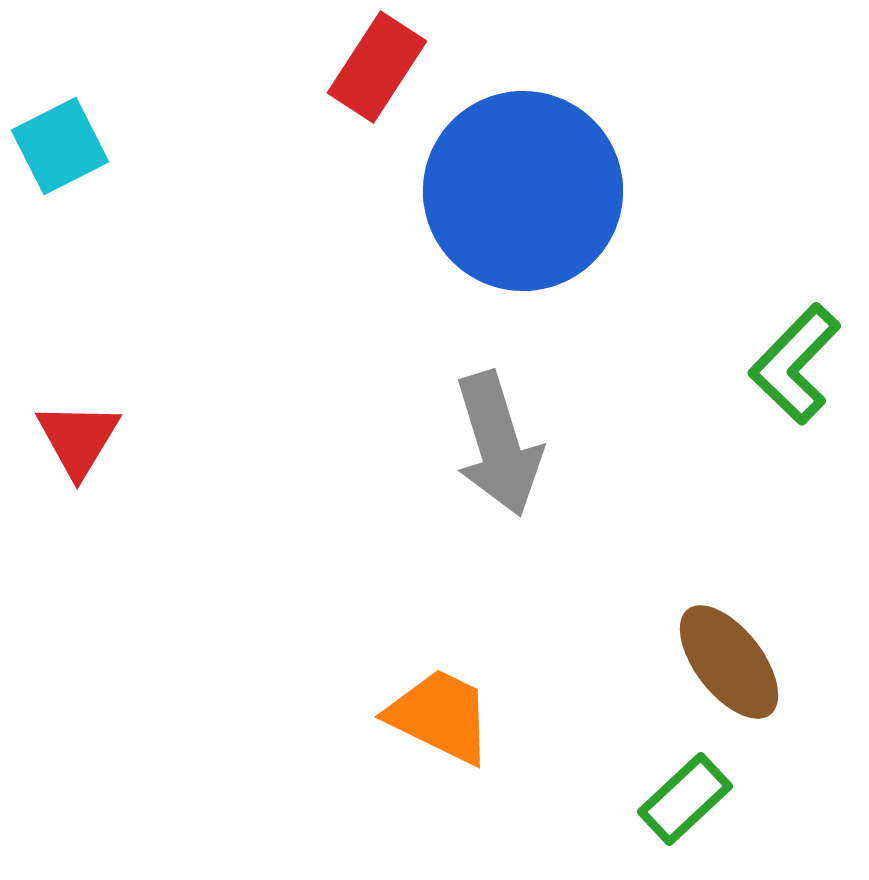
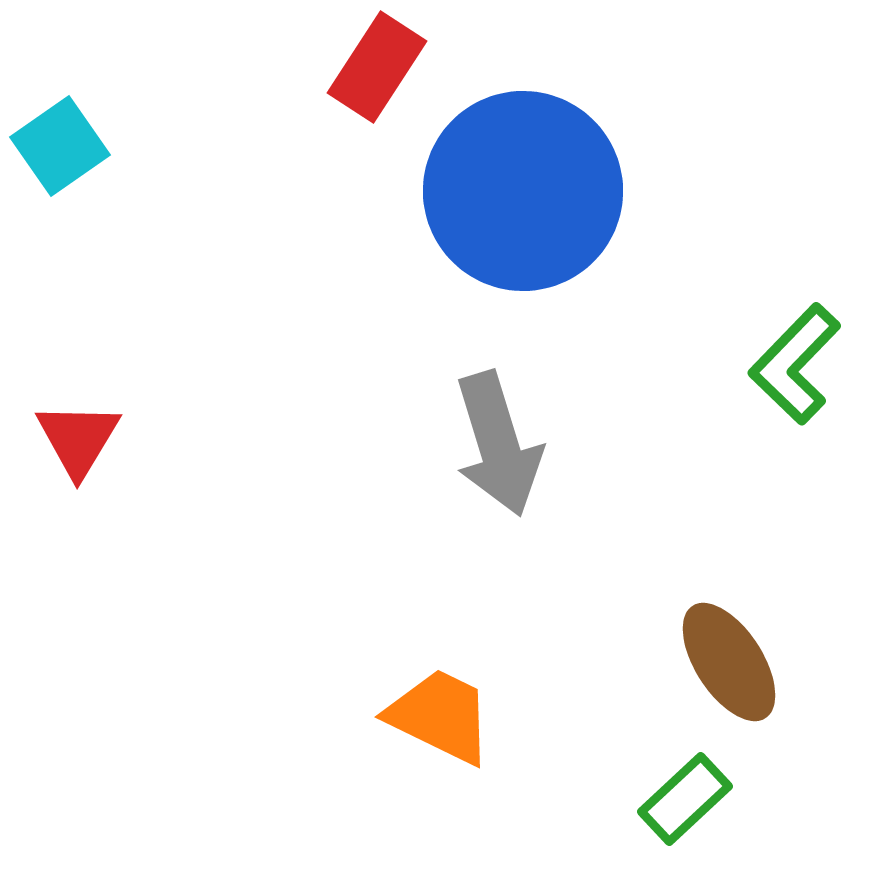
cyan square: rotated 8 degrees counterclockwise
brown ellipse: rotated 5 degrees clockwise
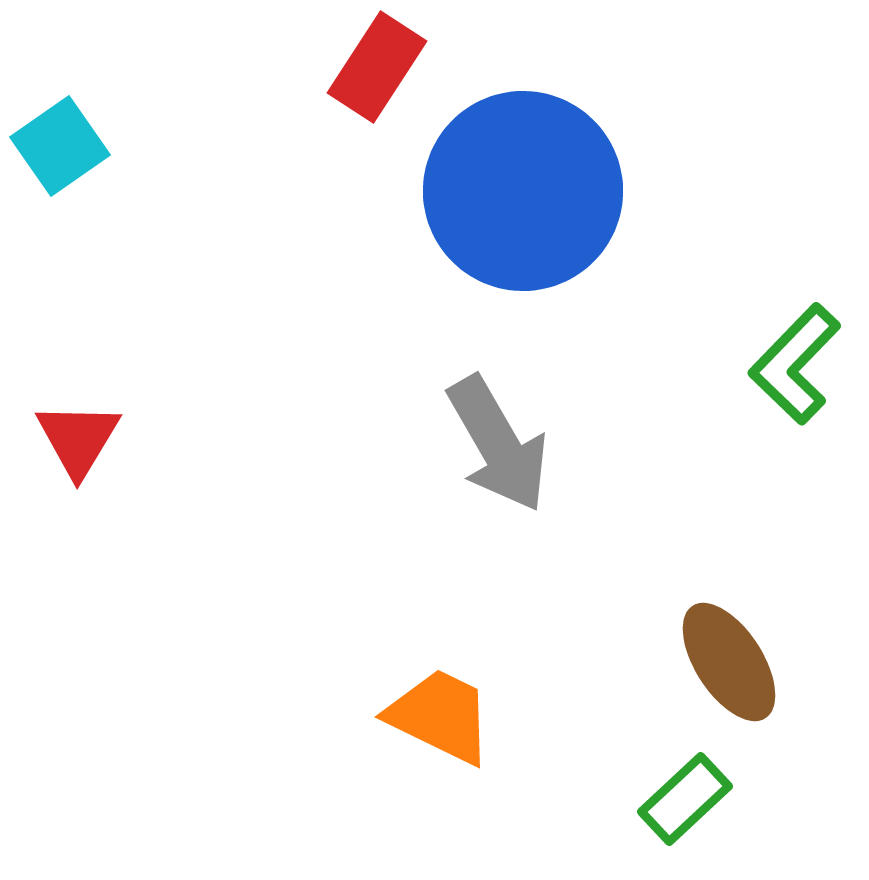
gray arrow: rotated 13 degrees counterclockwise
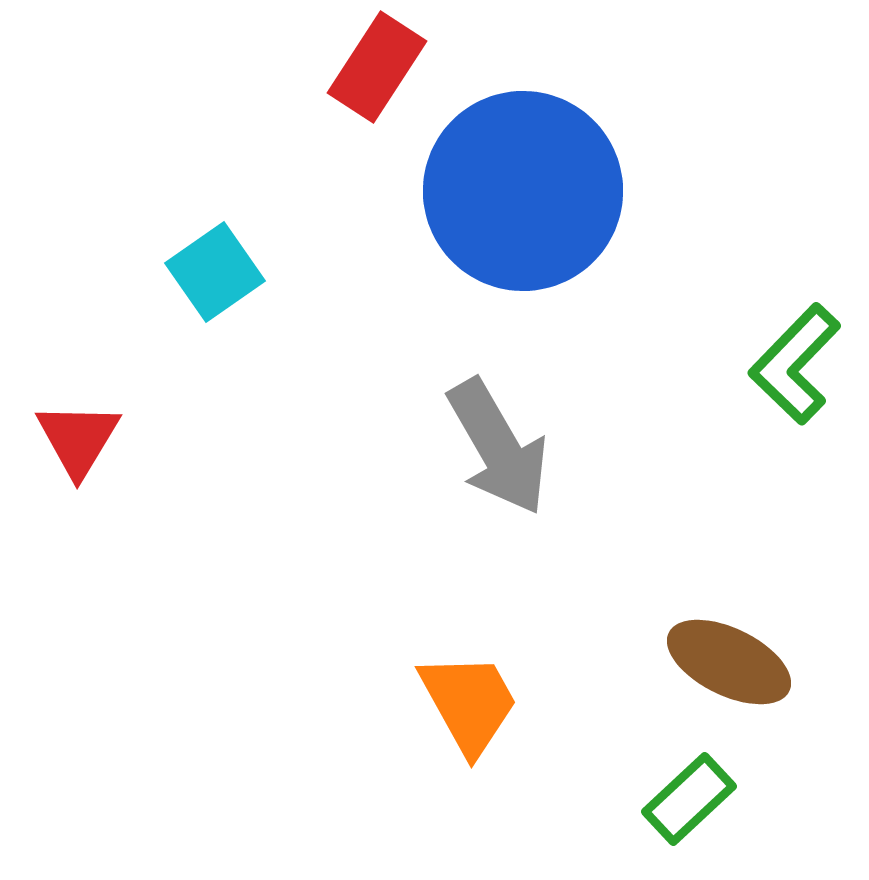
cyan square: moved 155 px right, 126 px down
gray arrow: moved 3 px down
brown ellipse: rotated 31 degrees counterclockwise
orange trapezoid: moved 29 px right, 13 px up; rotated 35 degrees clockwise
green rectangle: moved 4 px right
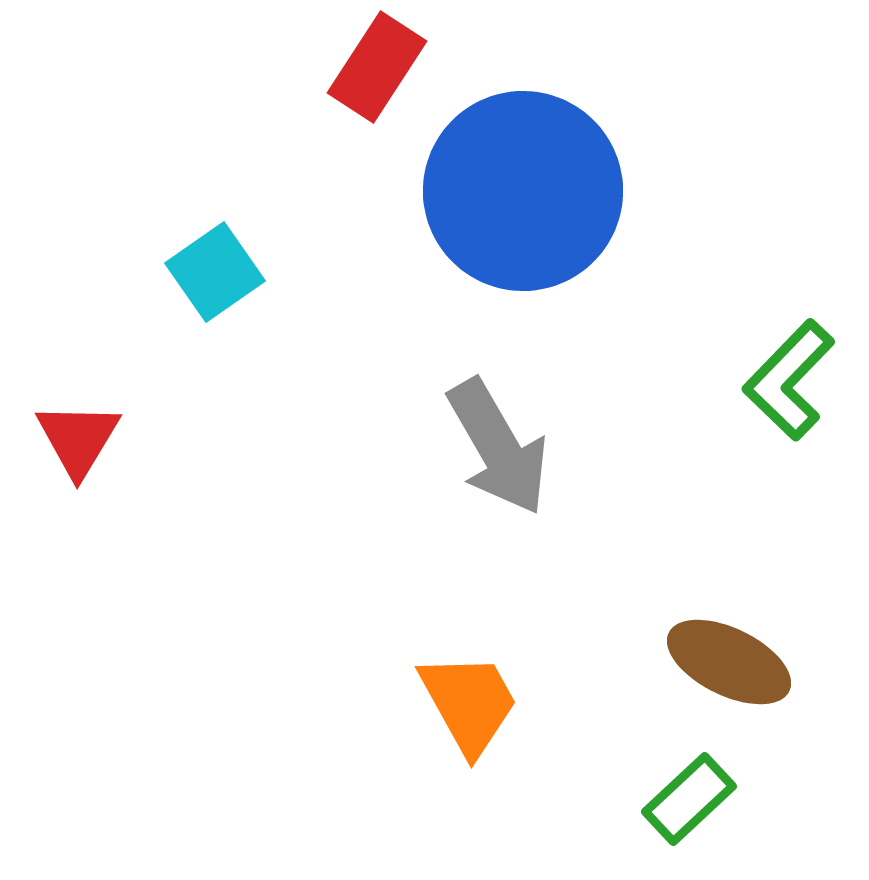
green L-shape: moved 6 px left, 16 px down
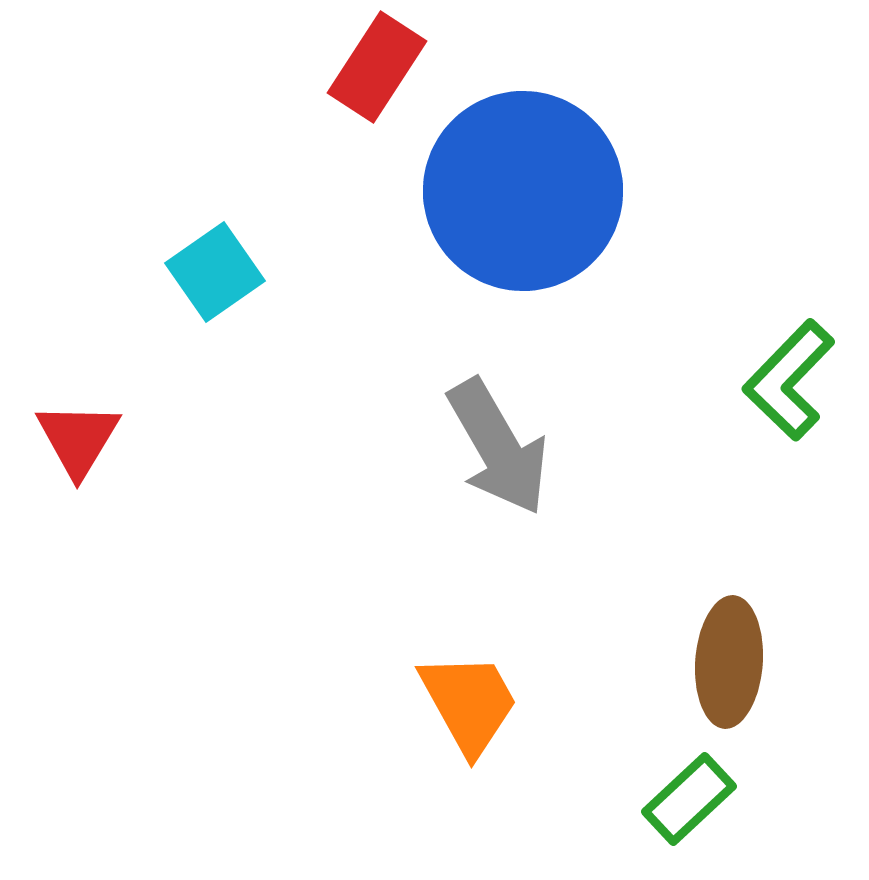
brown ellipse: rotated 68 degrees clockwise
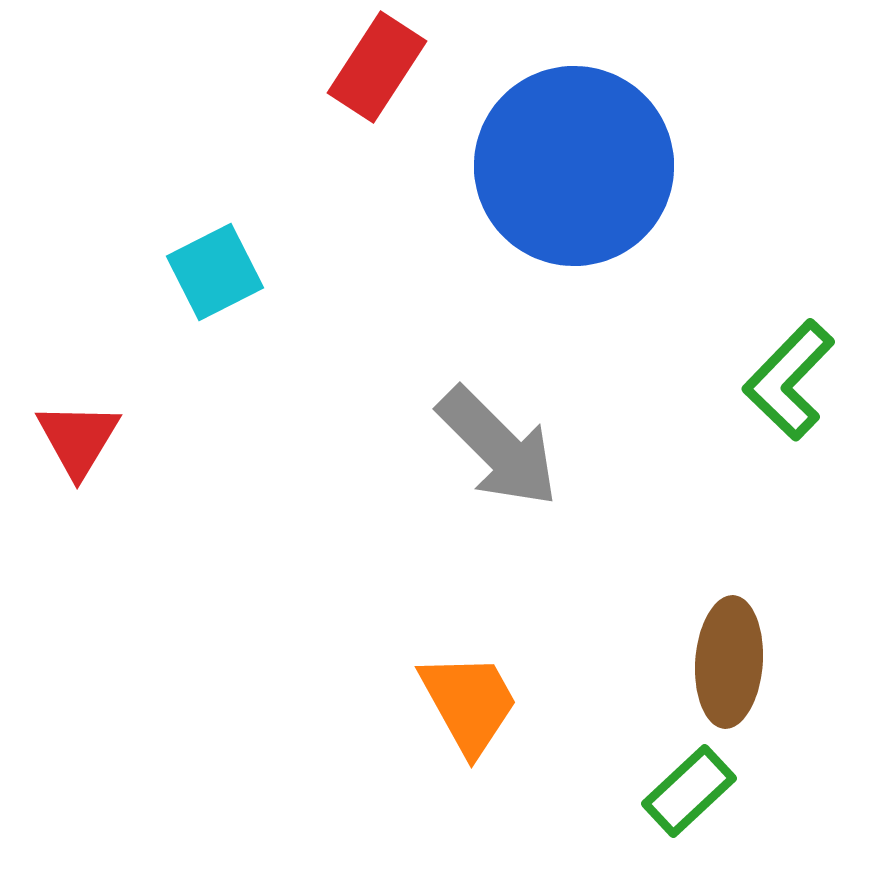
blue circle: moved 51 px right, 25 px up
cyan square: rotated 8 degrees clockwise
gray arrow: rotated 15 degrees counterclockwise
green rectangle: moved 8 px up
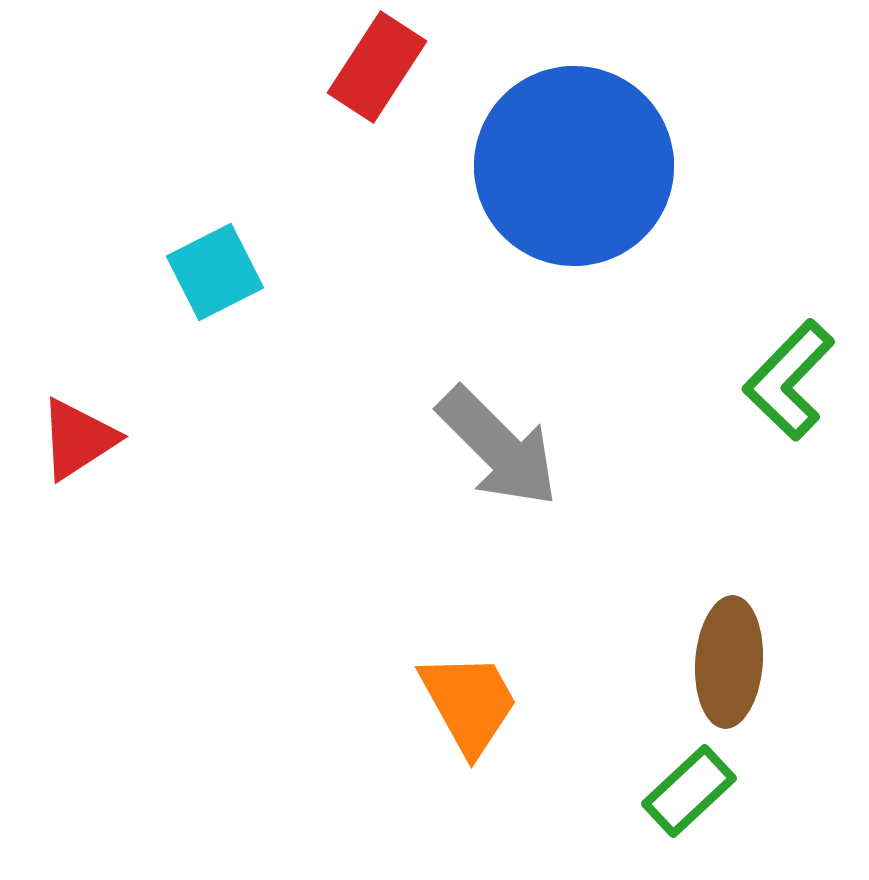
red triangle: rotated 26 degrees clockwise
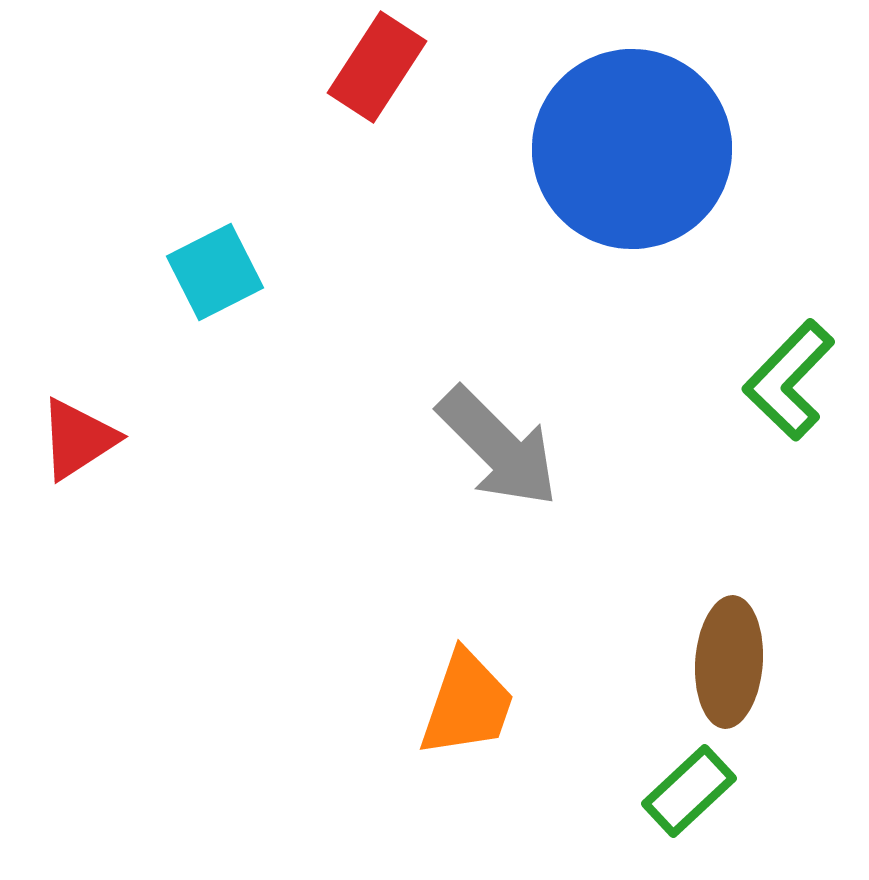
blue circle: moved 58 px right, 17 px up
orange trapezoid: moved 2 px left, 1 px down; rotated 48 degrees clockwise
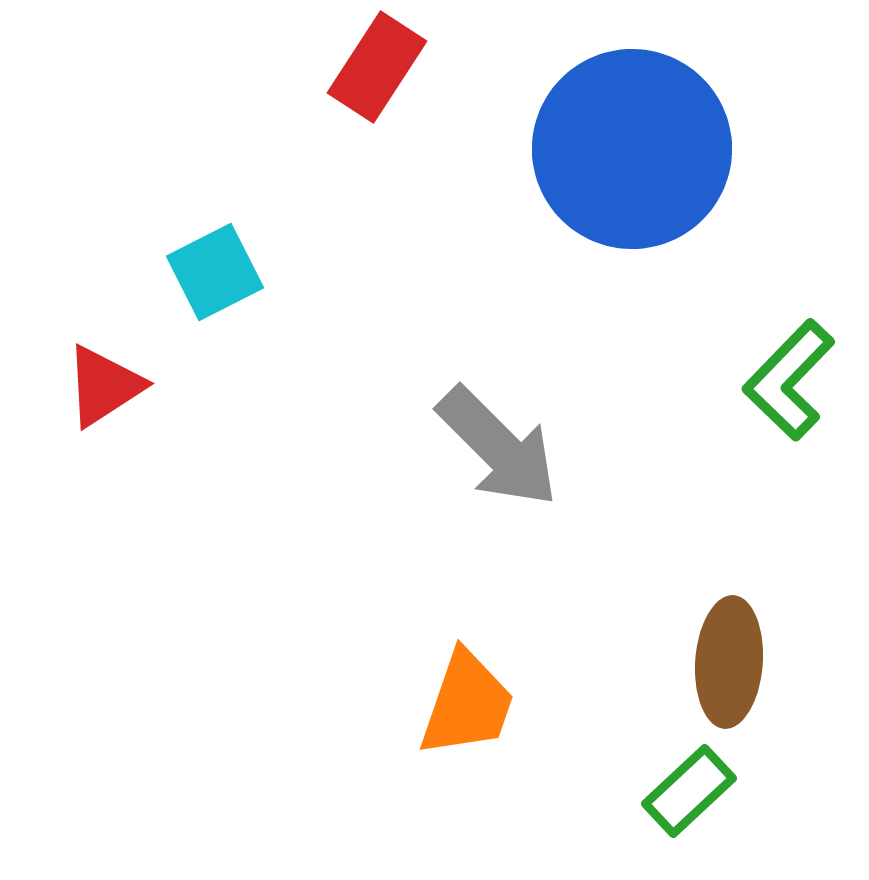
red triangle: moved 26 px right, 53 px up
